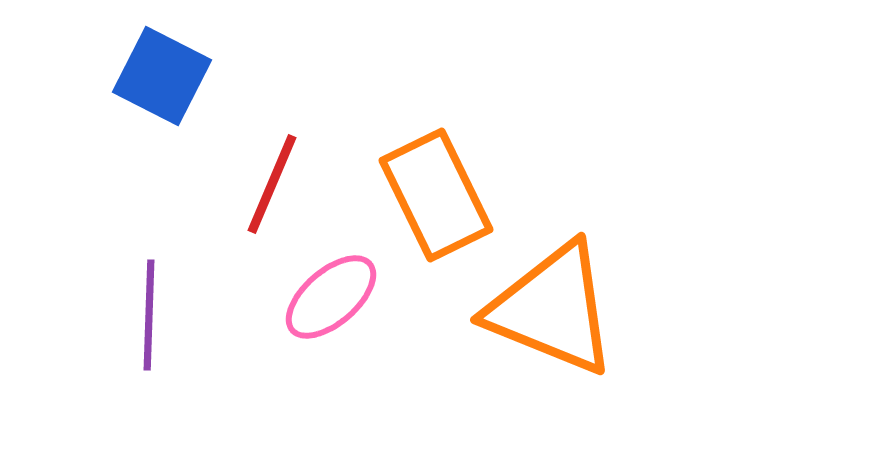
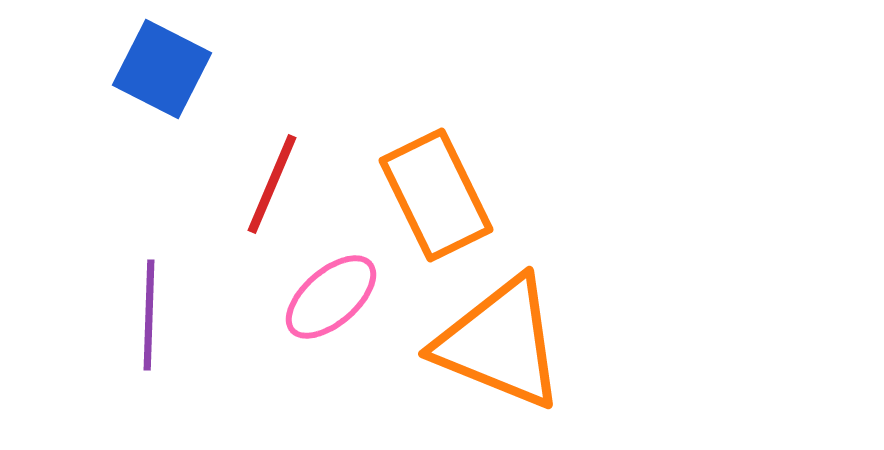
blue square: moved 7 px up
orange triangle: moved 52 px left, 34 px down
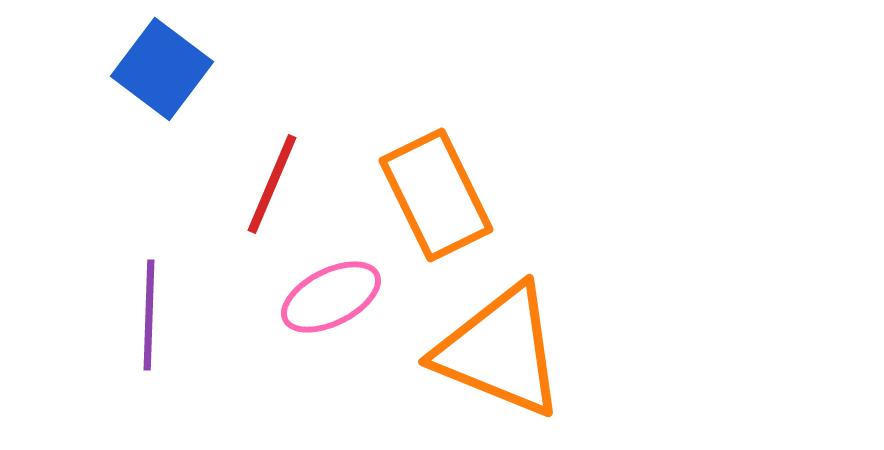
blue square: rotated 10 degrees clockwise
pink ellipse: rotated 14 degrees clockwise
orange triangle: moved 8 px down
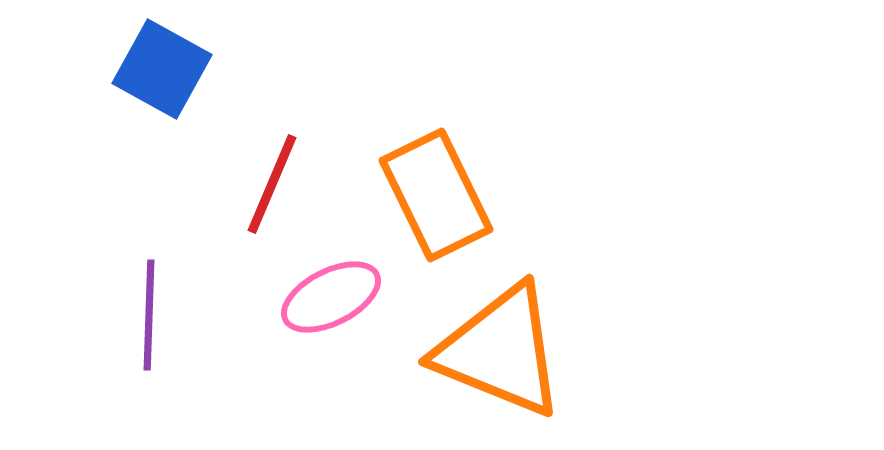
blue square: rotated 8 degrees counterclockwise
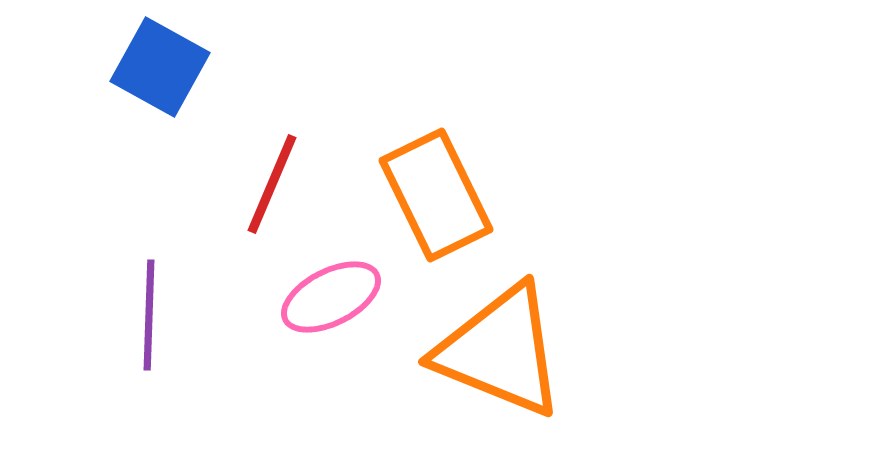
blue square: moved 2 px left, 2 px up
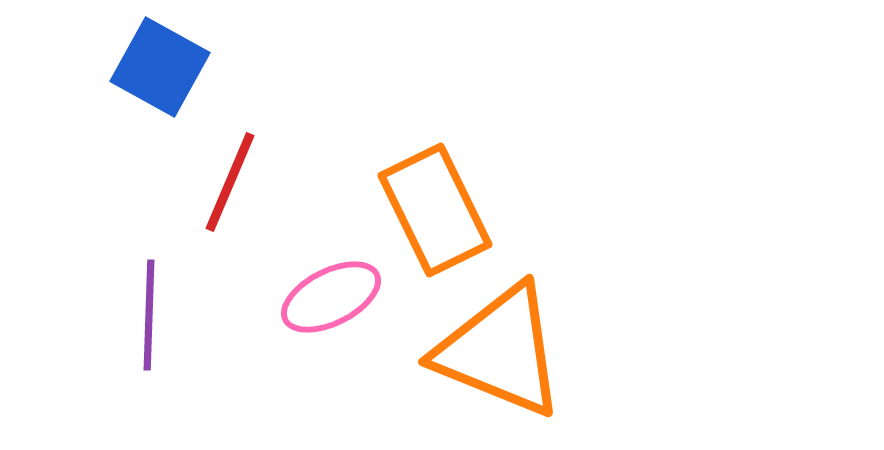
red line: moved 42 px left, 2 px up
orange rectangle: moved 1 px left, 15 px down
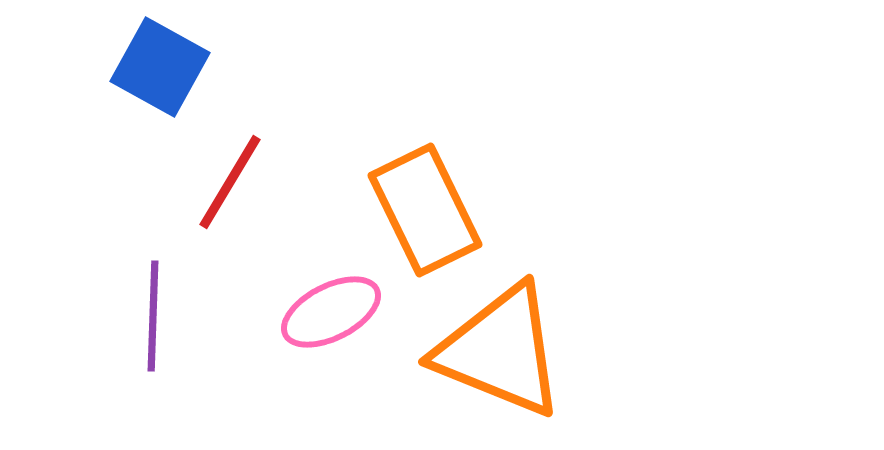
red line: rotated 8 degrees clockwise
orange rectangle: moved 10 px left
pink ellipse: moved 15 px down
purple line: moved 4 px right, 1 px down
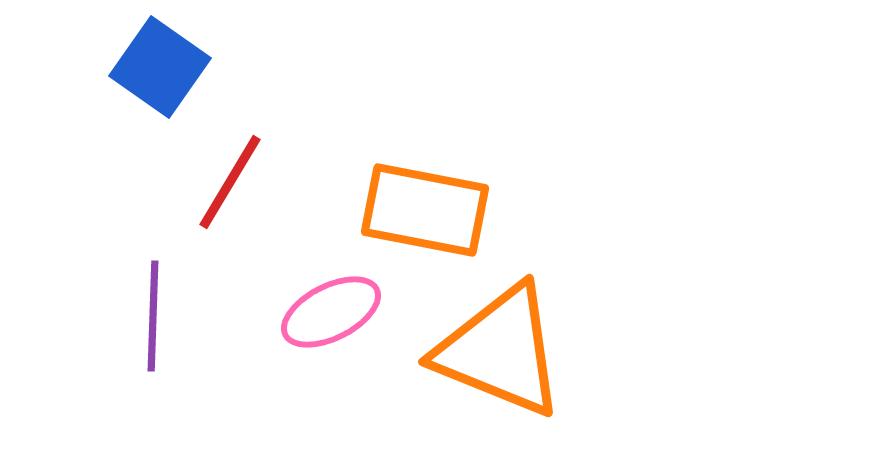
blue square: rotated 6 degrees clockwise
orange rectangle: rotated 53 degrees counterclockwise
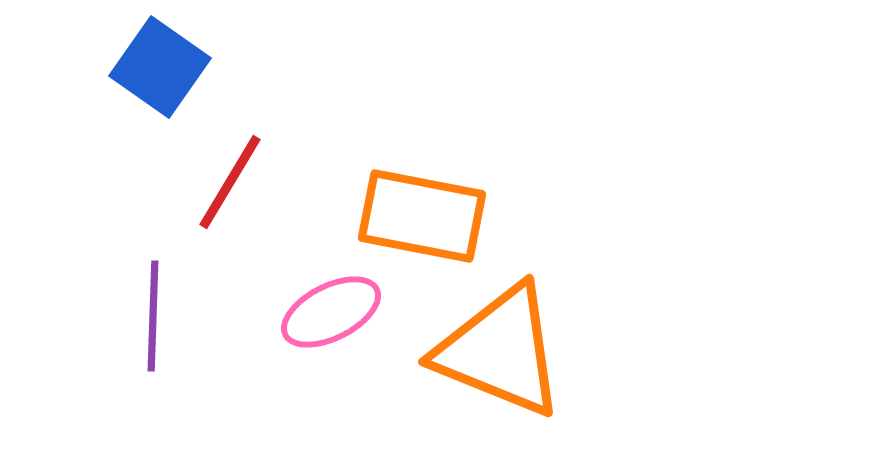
orange rectangle: moved 3 px left, 6 px down
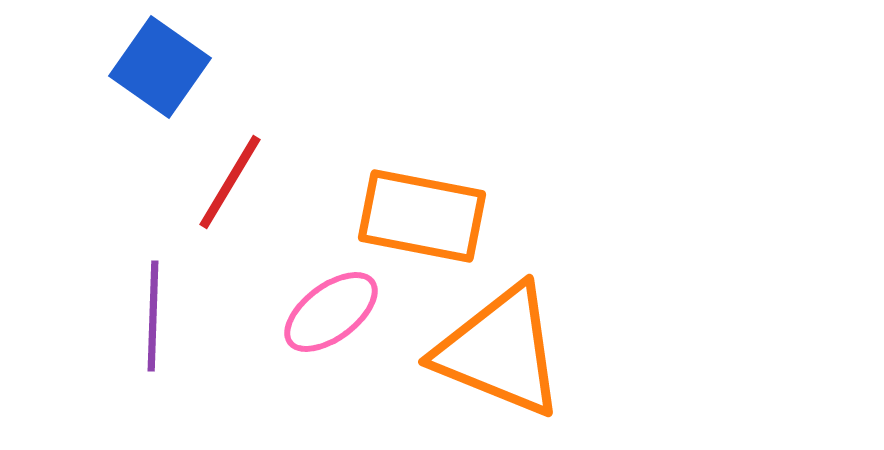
pink ellipse: rotated 10 degrees counterclockwise
